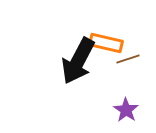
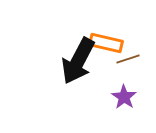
purple star: moved 2 px left, 13 px up
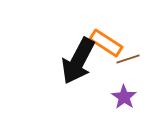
orange rectangle: rotated 20 degrees clockwise
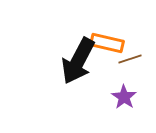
orange rectangle: moved 1 px right; rotated 20 degrees counterclockwise
brown line: moved 2 px right
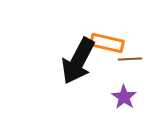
brown line: rotated 15 degrees clockwise
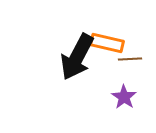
black arrow: moved 1 px left, 4 px up
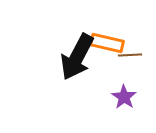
brown line: moved 4 px up
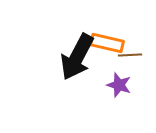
purple star: moved 5 px left, 12 px up; rotated 15 degrees counterclockwise
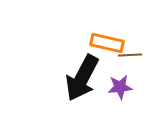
black arrow: moved 5 px right, 21 px down
purple star: moved 1 px right, 2 px down; rotated 25 degrees counterclockwise
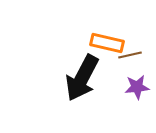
brown line: rotated 10 degrees counterclockwise
purple star: moved 17 px right
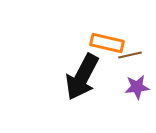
black arrow: moved 1 px up
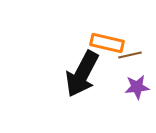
black arrow: moved 3 px up
